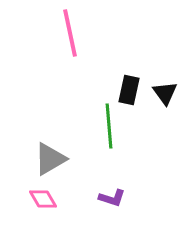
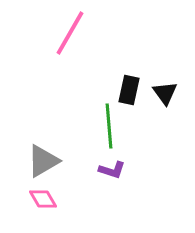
pink line: rotated 42 degrees clockwise
gray triangle: moved 7 px left, 2 px down
purple L-shape: moved 28 px up
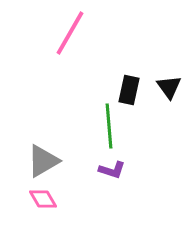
black triangle: moved 4 px right, 6 px up
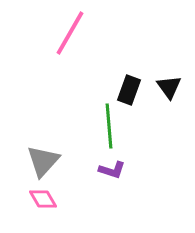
black rectangle: rotated 8 degrees clockwise
gray triangle: rotated 18 degrees counterclockwise
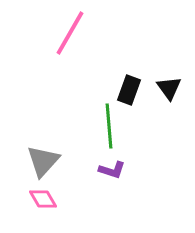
black triangle: moved 1 px down
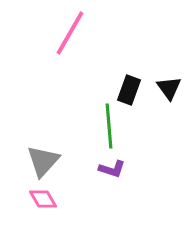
purple L-shape: moved 1 px up
